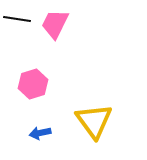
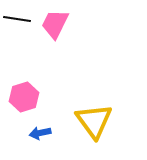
pink hexagon: moved 9 px left, 13 px down
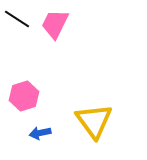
black line: rotated 24 degrees clockwise
pink hexagon: moved 1 px up
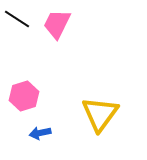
pink trapezoid: moved 2 px right
yellow triangle: moved 6 px right, 7 px up; rotated 12 degrees clockwise
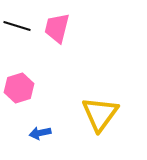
black line: moved 7 px down; rotated 16 degrees counterclockwise
pink trapezoid: moved 4 px down; rotated 12 degrees counterclockwise
pink hexagon: moved 5 px left, 8 px up
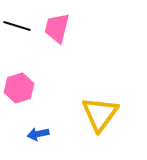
blue arrow: moved 2 px left, 1 px down
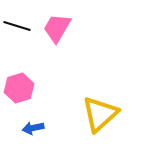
pink trapezoid: rotated 16 degrees clockwise
yellow triangle: rotated 12 degrees clockwise
blue arrow: moved 5 px left, 6 px up
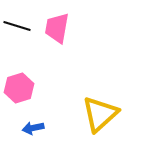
pink trapezoid: rotated 20 degrees counterclockwise
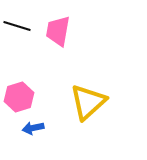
pink trapezoid: moved 1 px right, 3 px down
pink hexagon: moved 9 px down
yellow triangle: moved 12 px left, 12 px up
